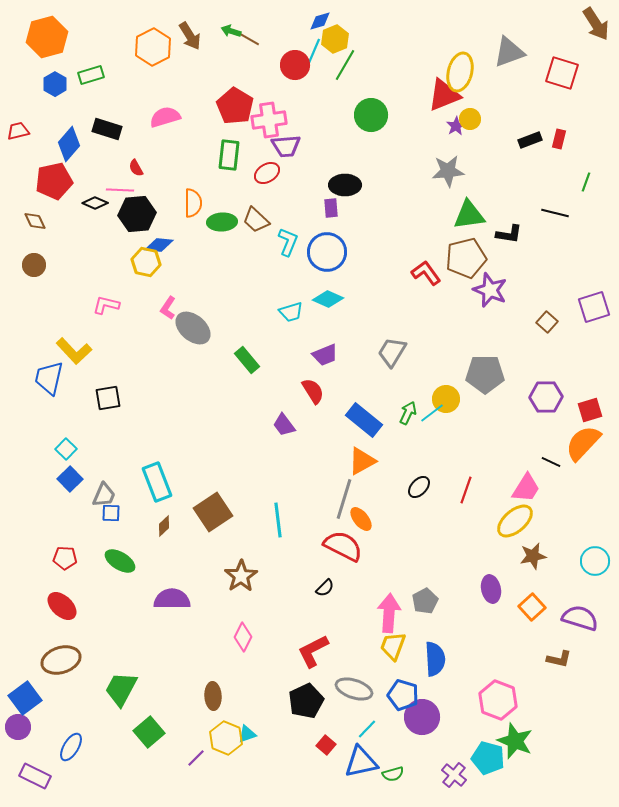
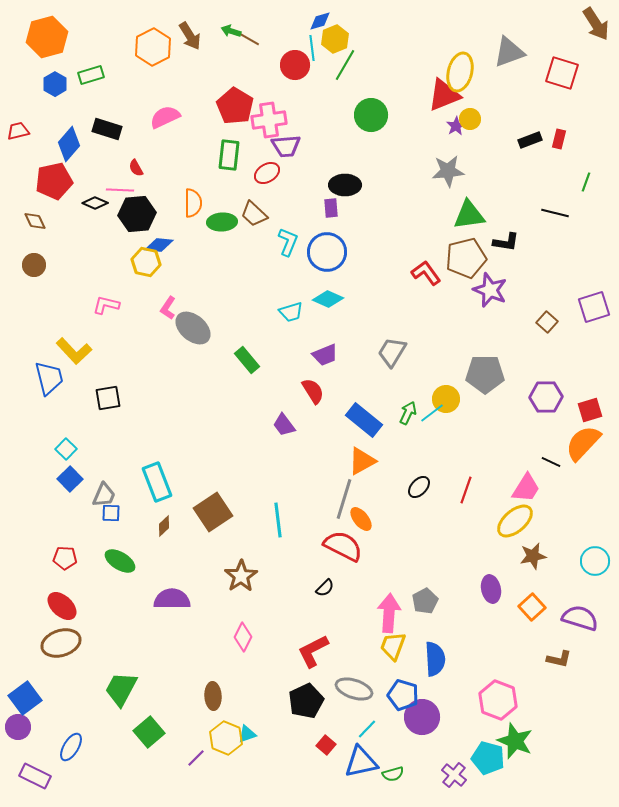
cyan line at (314, 51): moved 2 px left, 3 px up; rotated 30 degrees counterclockwise
pink semicircle at (165, 117): rotated 8 degrees counterclockwise
brown trapezoid at (256, 220): moved 2 px left, 6 px up
black L-shape at (509, 234): moved 3 px left, 8 px down
blue trapezoid at (49, 378): rotated 153 degrees clockwise
brown ellipse at (61, 660): moved 17 px up
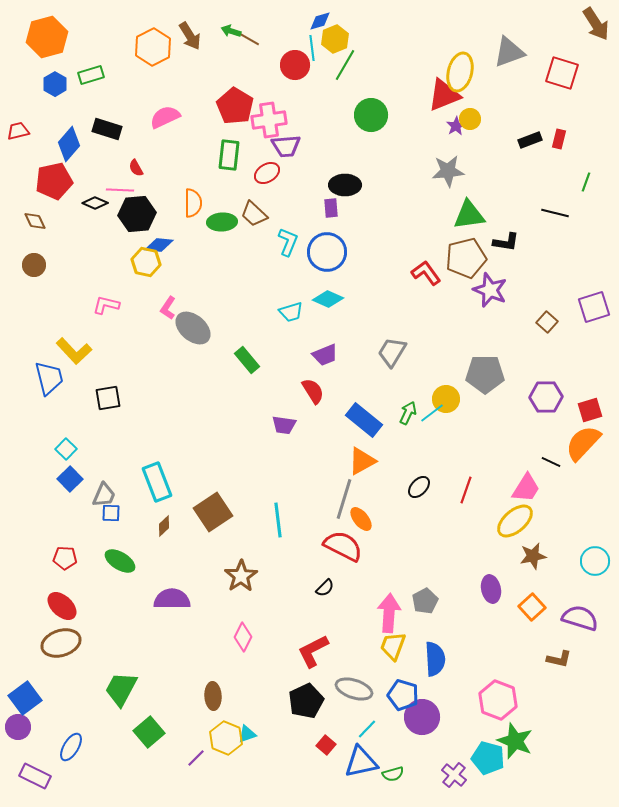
purple trapezoid at (284, 425): rotated 45 degrees counterclockwise
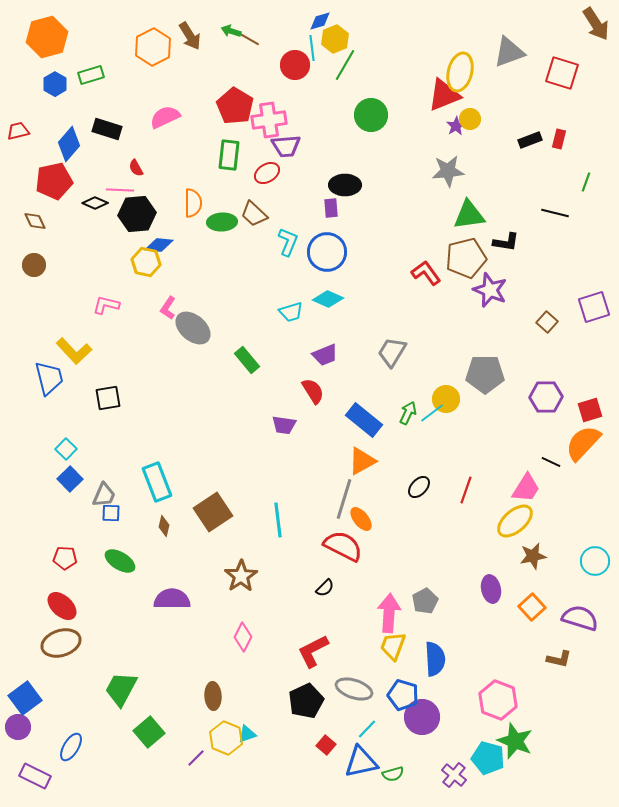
brown diamond at (164, 526): rotated 35 degrees counterclockwise
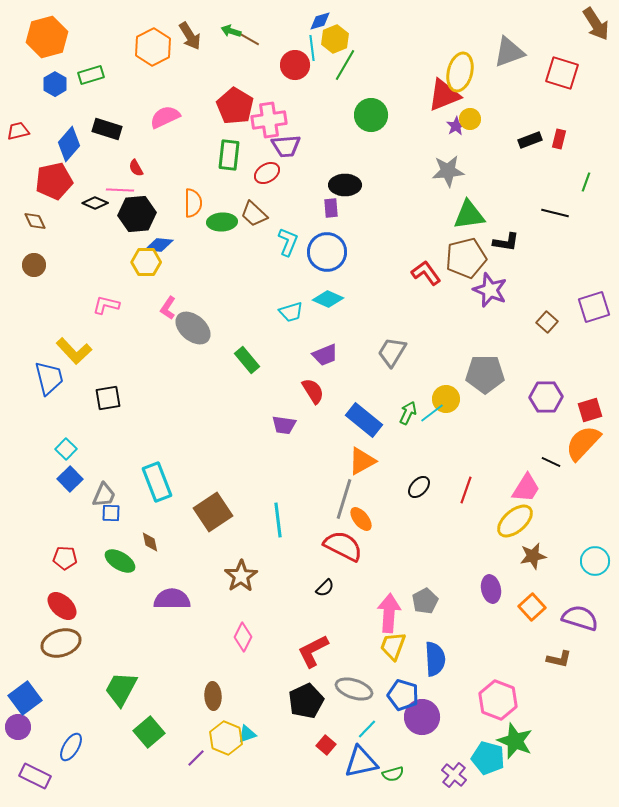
yellow hexagon at (146, 262): rotated 12 degrees counterclockwise
brown diamond at (164, 526): moved 14 px left, 16 px down; rotated 25 degrees counterclockwise
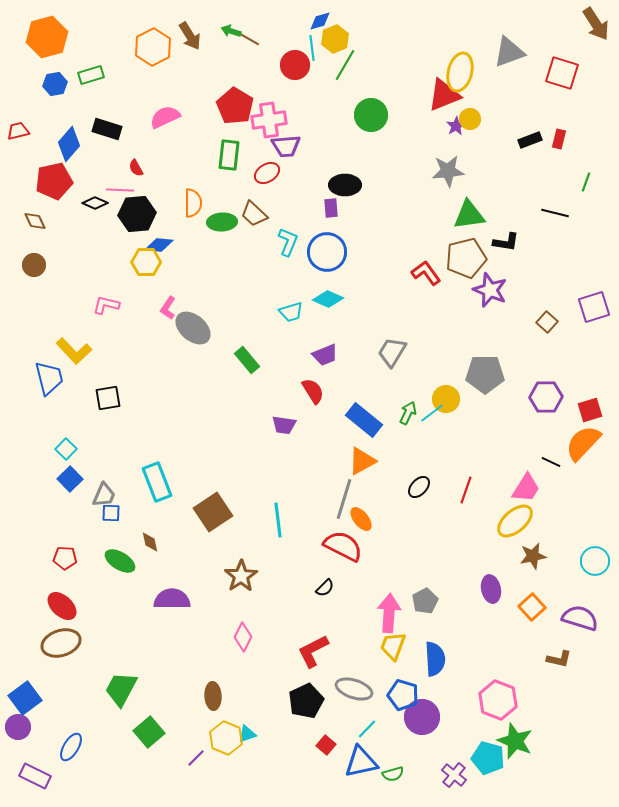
blue hexagon at (55, 84): rotated 20 degrees clockwise
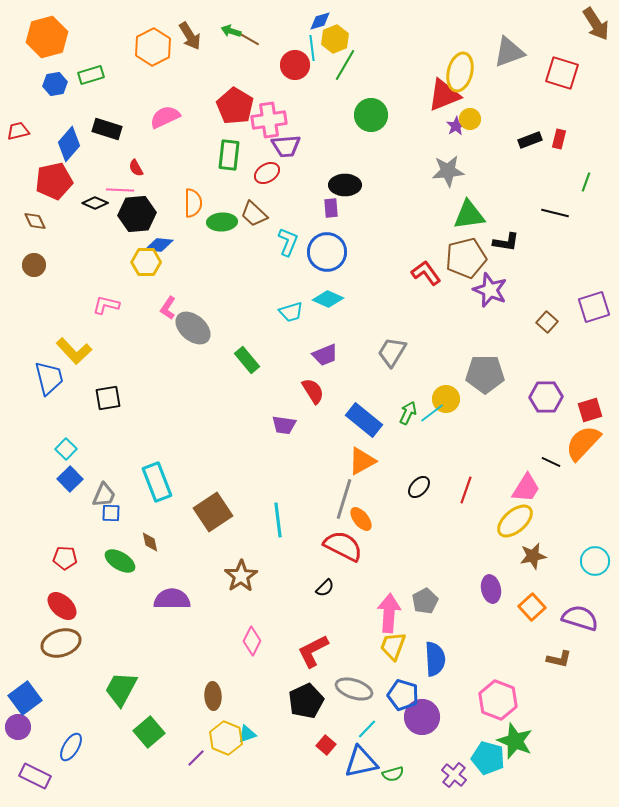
pink diamond at (243, 637): moved 9 px right, 4 px down
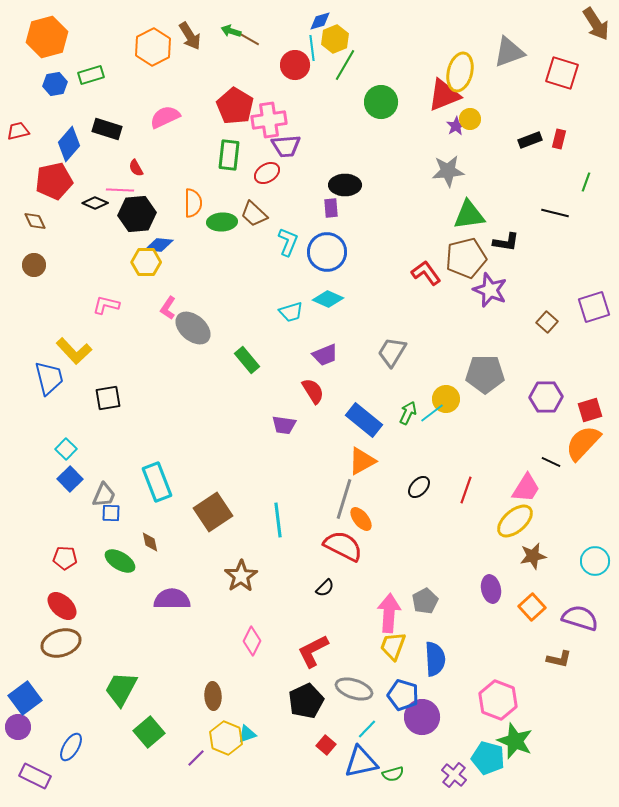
green circle at (371, 115): moved 10 px right, 13 px up
